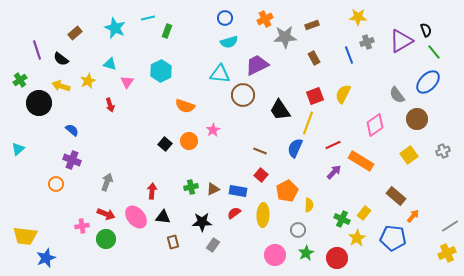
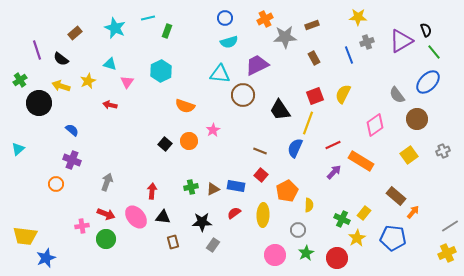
red arrow at (110, 105): rotated 120 degrees clockwise
blue rectangle at (238, 191): moved 2 px left, 5 px up
orange arrow at (413, 216): moved 4 px up
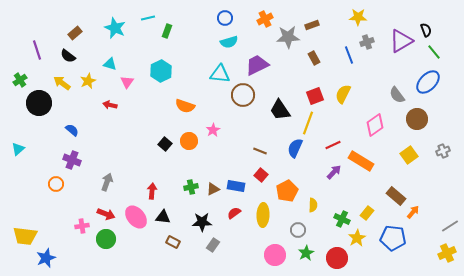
gray star at (285, 37): moved 3 px right
black semicircle at (61, 59): moved 7 px right, 3 px up
yellow arrow at (61, 86): moved 1 px right, 3 px up; rotated 18 degrees clockwise
yellow semicircle at (309, 205): moved 4 px right
yellow rectangle at (364, 213): moved 3 px right
brown rectangle at (173, 242): rotated 48 degrees counterclockwise
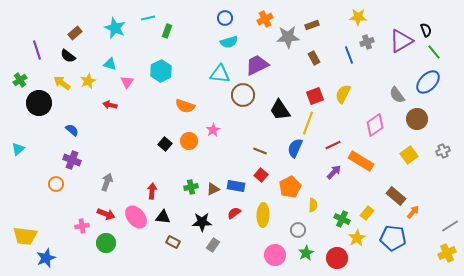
orange pentagon at (287, 191): moved 3 px right, 4 px up
green circle at (106, 239): moved 4 px down
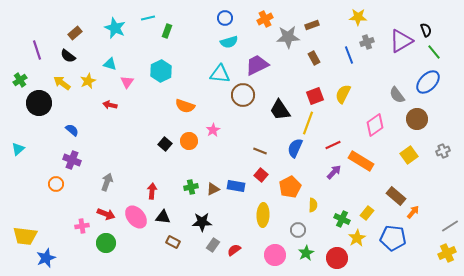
red semicircle at (234, 213): moved 37 px down
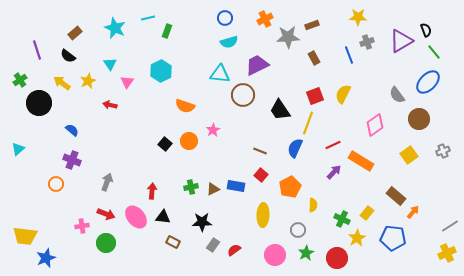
cyan triangle at (110, 64): rotated 40 degrees clockwise
brown circle at (417, 119): moved 2 px right
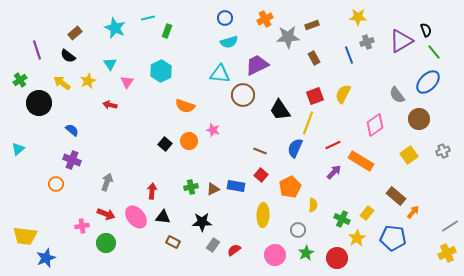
pink star at (213, 130): rotated 24 degrees counterclockwise
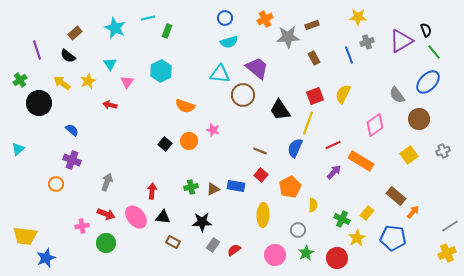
purple trapezoid at (257, 65): moved 3 px down; rotated 65 degrees clockwise
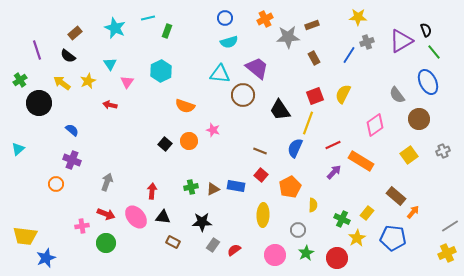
blue line at (349, 55): rotated 54 degrees clockwise
blue ellipse at (428, 82): rotated 70 degrees counterclockwise
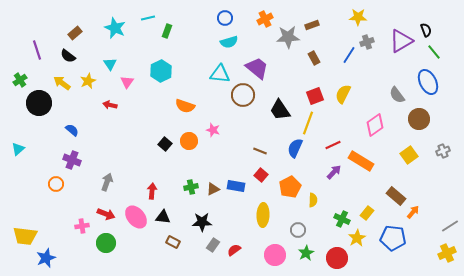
yellow semicircle at (313, 205): moved 5 px up
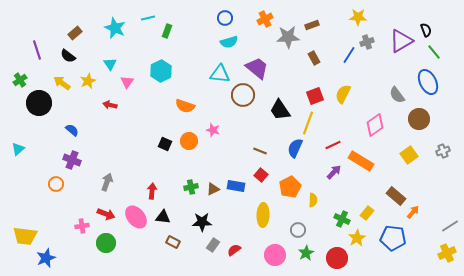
black square at (165, 144): rotated 16 degrees counterclockwise
